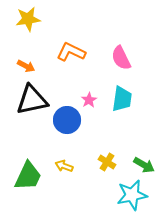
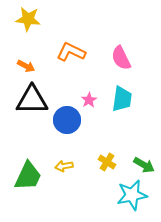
yellow star: rotated 15 degrees clockwise
black triangle: rotated 12 degrees clockwise
yellow arrow: rotated 30 degrees counterclockwise
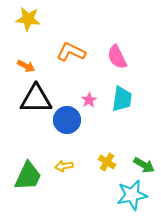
pink semicircle: moved 4 px left, 1 px up
black triangle: moved 4 px right, 1 px up
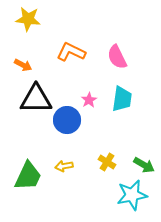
orange arrow: moved 3 px left, 1 px up
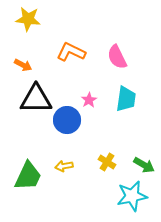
cyan trapezoid: moved 4 px right
cyan star: moved 1 px down
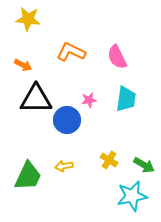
pink star: rotated 21 degrees clockwise
yellow cross: moved 2 px right, 2 px up
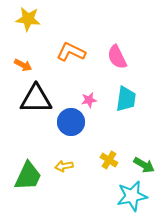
blue circle: moved 4 px right, 2 px down
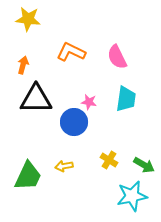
orange arrow: rotated 102 degrees counterclockwise
pink star: moved 2 px down; rotated 21 degrees clockwise
blue circle: moved 3 px right
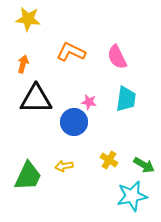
orange arrow: moved 1 px up
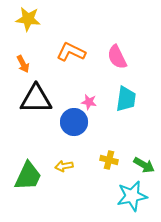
orange arrow: rotated 138 degrees clockwise
yellow cross: rotated 18 degrees counterclockwise
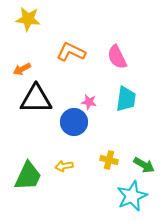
orange arrow: moved 1 px left, 5 px down; rotated 90 degrees clockwise
cyan star: rotated 12 degrees counterclockwise
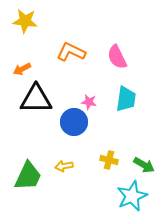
yellow star: moved 3 px left, 2 px down
